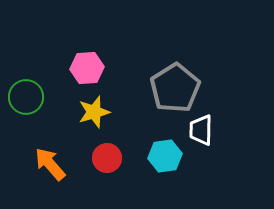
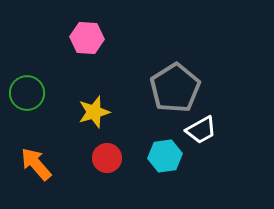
pink hexagon: moved 30 px up; rotated 8 degrees clockwise
green circle: moved 1 px right, 4 px up
white trapezoid: rotated 120 degrees counterclockwise
orange arrow: moved 14 px left
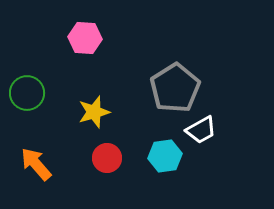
pink hexagon: moved 2 px left
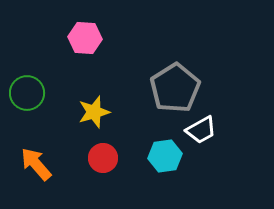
red circle: moved 4 px left
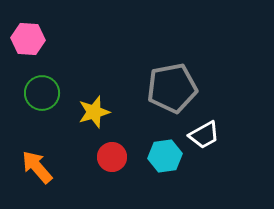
pink hexagon: moved 57 px left, 1 px down
gray pentagon: moved 3 px left; rotated 21 degrees clockwise
green circle: moved 15 px right
white trapezoid: moved 3 px right, 5 px down
red circle: moved 9 px right, 1 px up
orange arrow: moved 1 px right, 3 px down
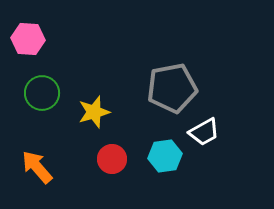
white trapezoid: moved 3 px up
red circle: moved 2 px down
